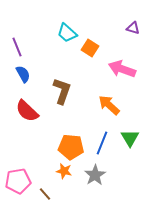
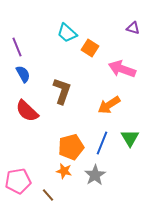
orange arrow: rotated 75 degrees counterclockwise
orange pentagon: rotated 20 degrees counterclockwise
brown line: moved 3 px right, 1 px down
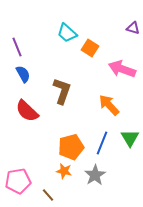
orange arrow: rotated 80 degrees clockwise
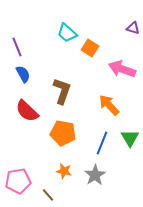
orange pentagon: moved 8 px left, 14 px up; rotated 25 degrees clockwise
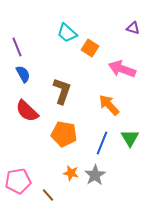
orange pentagon: moved 1 px right, 1 px down
orange star: moved 7 px right, 2 px down
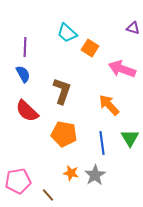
purple line: moved 8 px right; rotated 24 degrees clockwise
blue line: rotated 30 degrees counterclockwise
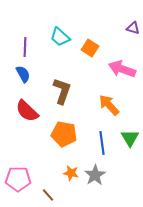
cyan trapezoid: moved 7 px left, 4 px down
pink pentagon: moved 2 px up; rotated 10 degrees clockwise
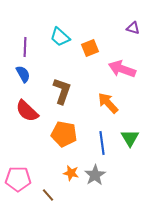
orange square: rotated 36 degrees clockwise
orange arrow: moved 1 px left, 2 px up
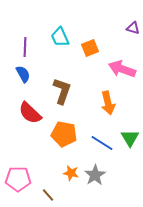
cyan trapezoid: rotated 25 degrees clockwise
orange arrow: rotated 150 degrees counterclockwise
red semicircle: moved 3 px right, 2 px down
blue line: rotated 50 degrees counterclockwise
